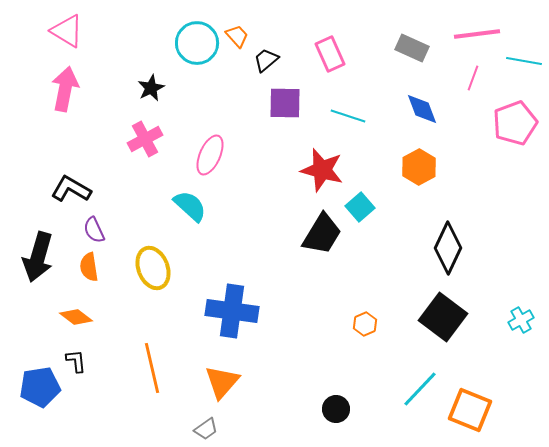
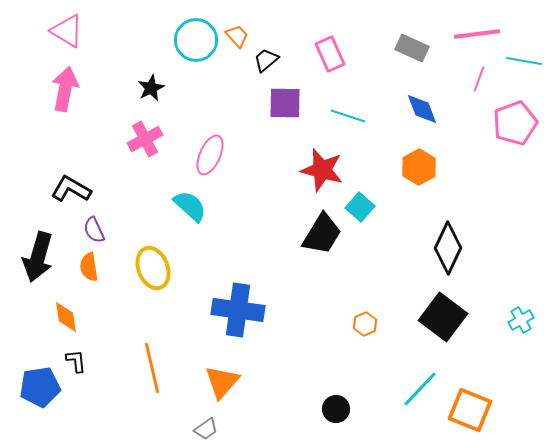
cyan circle at (197, 43): moved 1 px left, 3 px up
pink line at (473, 78): moved 6 px right, 1 px down
cyan square at (360, 207): rotated 8 degrees counterclockwise
blue cross at (232, 311): moved 6 px right, 1 px up
orange diamond at (76, 317): moved 10 px left; rotated 44 degrees clockwise
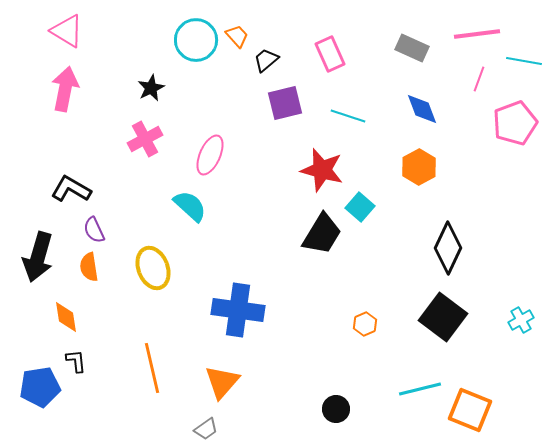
purple square at (285, 103): rotated 15 degrees counterclockwise
cyan line at (420, 389): rotated 33 degrees clockwise
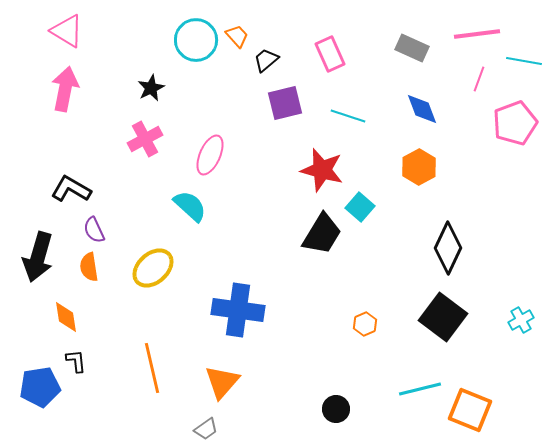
yellow ellipse at (153, 268): rotated 69 degrees clockwise
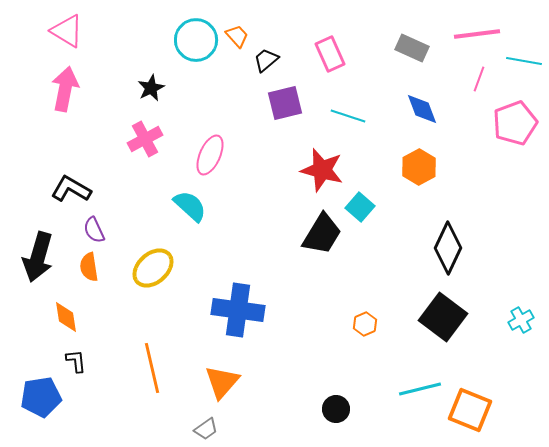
blue pentagon at (40, 387): moved 1 px right, 10 px down
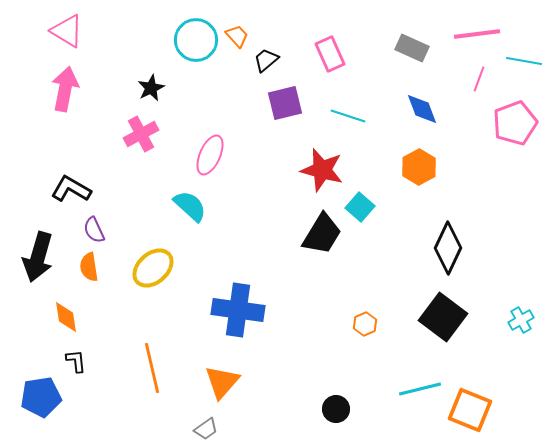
pink cross at (145, 139): moved 4 px left, 5 px up
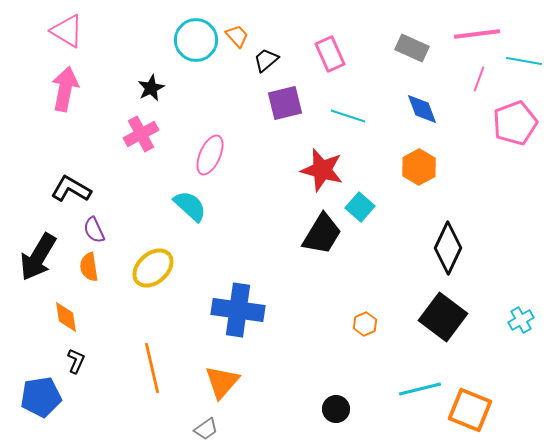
black arrow at (38, 257): rotated 15 degrees clockwise
black L-shape at (76, 361): rotated 30 degrees clockwise
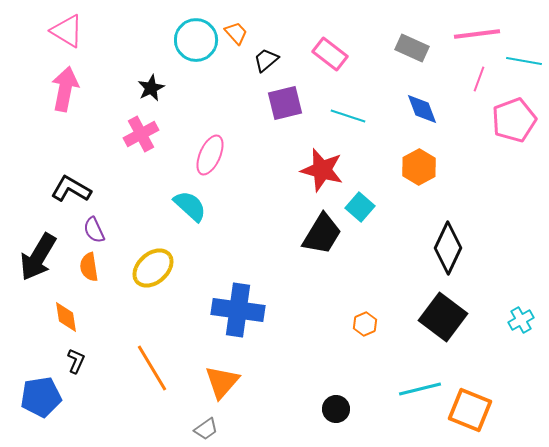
orange trapezoid at (237, 36): moved 1 px left, 3 px up
pink rectangle at (330, 54): rotated 28 degrees counterclockwise
pink pentagon at (515, 123): moved 1 px left, 3 px up
orange line at (152, 368): rotated 18 degrees counterclockwise
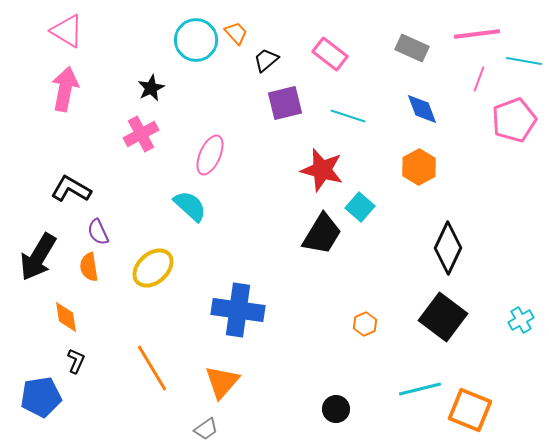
purple semicircle at (94, 230): moved 4 px right, 2 px down
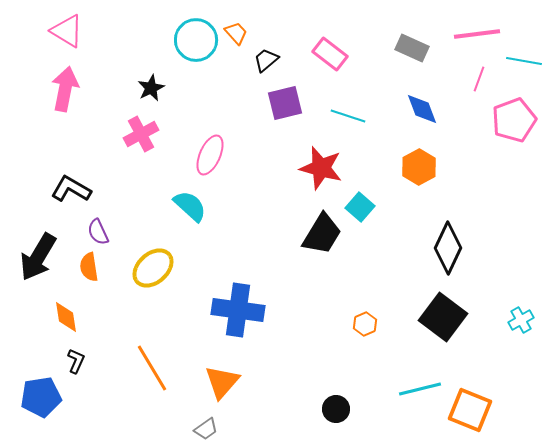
red star at (322, 170): moved 1 px left, 2 px up
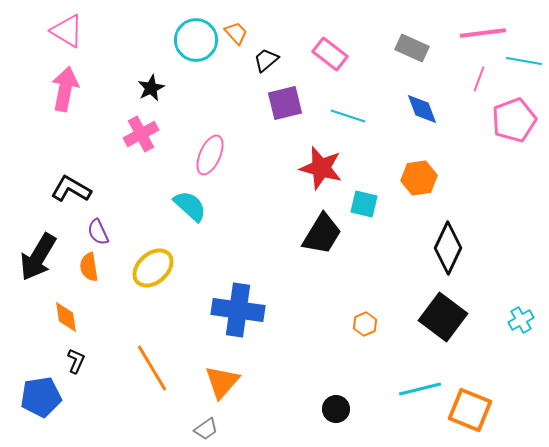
pink line at (477, 34): moved 6 px right, 1 px up
orange hexagon at (419, 167): moved 11 px down; rotated 20 degrees clockwise
cyan square at (360, 207): moved 4 px right, 3 px up; rotated 28 degrees counterclockwise
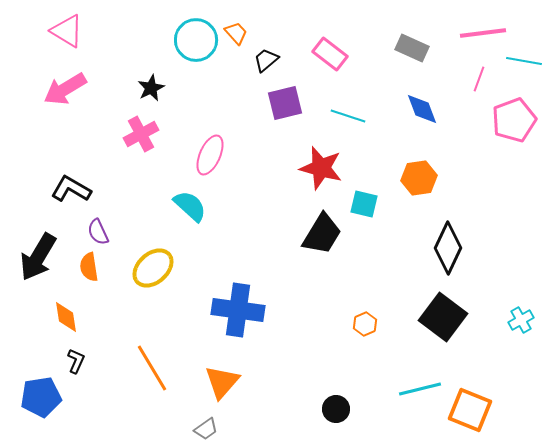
pink arrow at (65, 89): rotated 132 degrees counterclockwise
